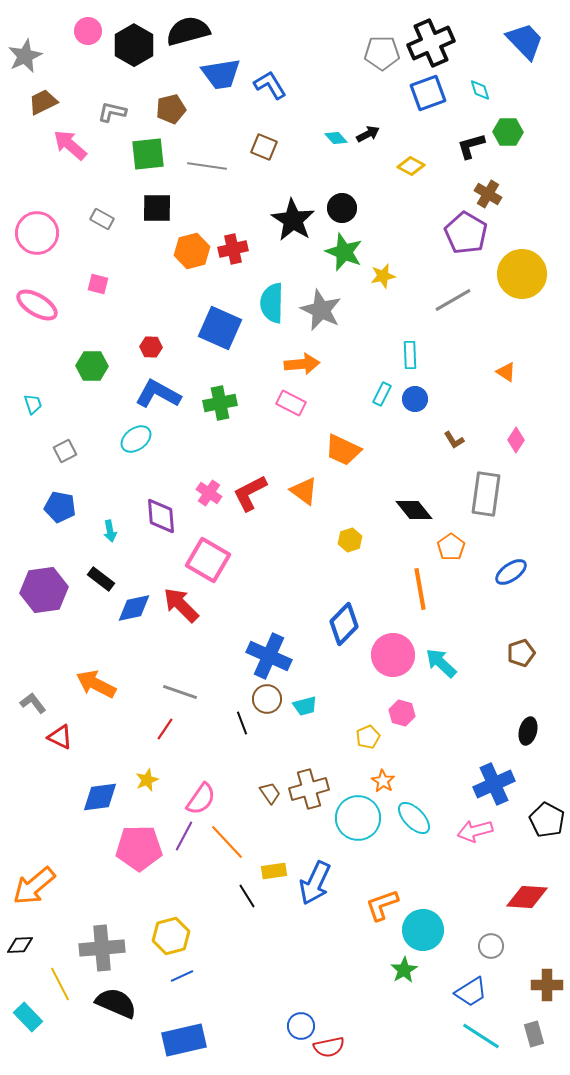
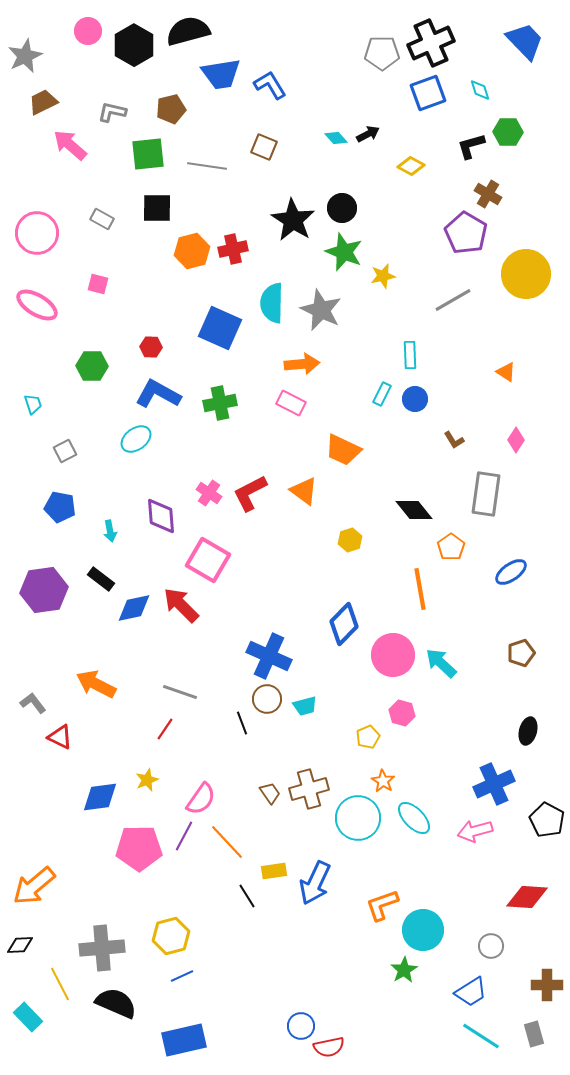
yellow circle at (522, 274): moved 4 px right
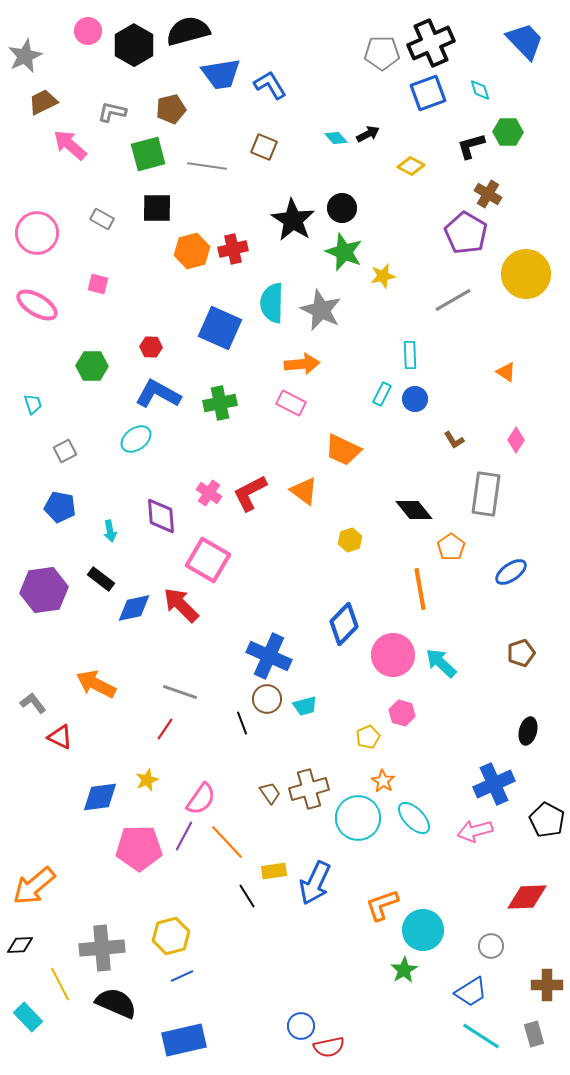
green square at (148, 154): rotated 9 degrees counterclockwise
red diamond at (527, 897): rotated 6 degrees counterclockwise
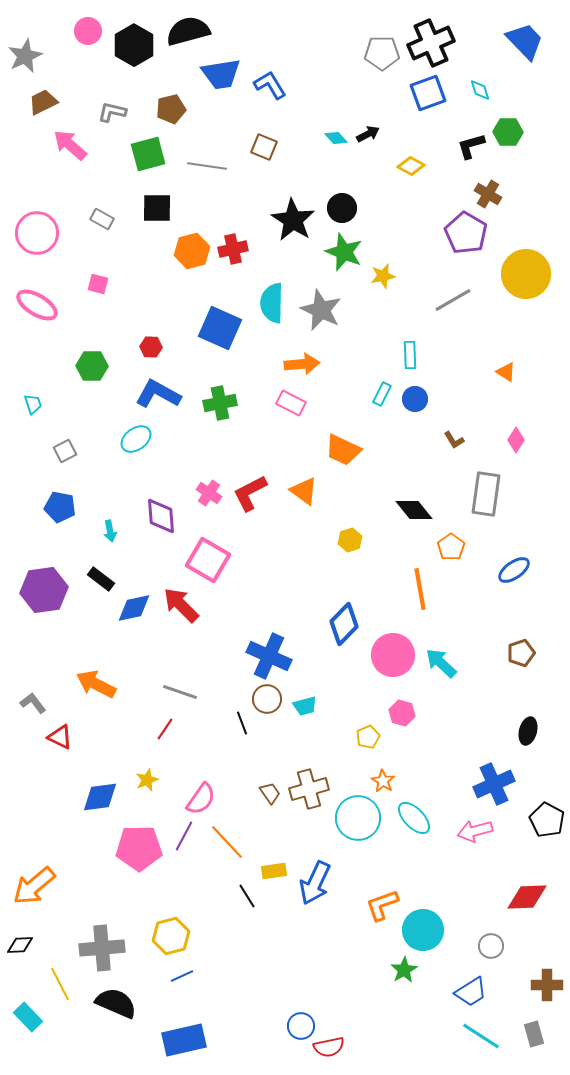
blue ellipse at (511, 572): moved 3 px right, 2 px up
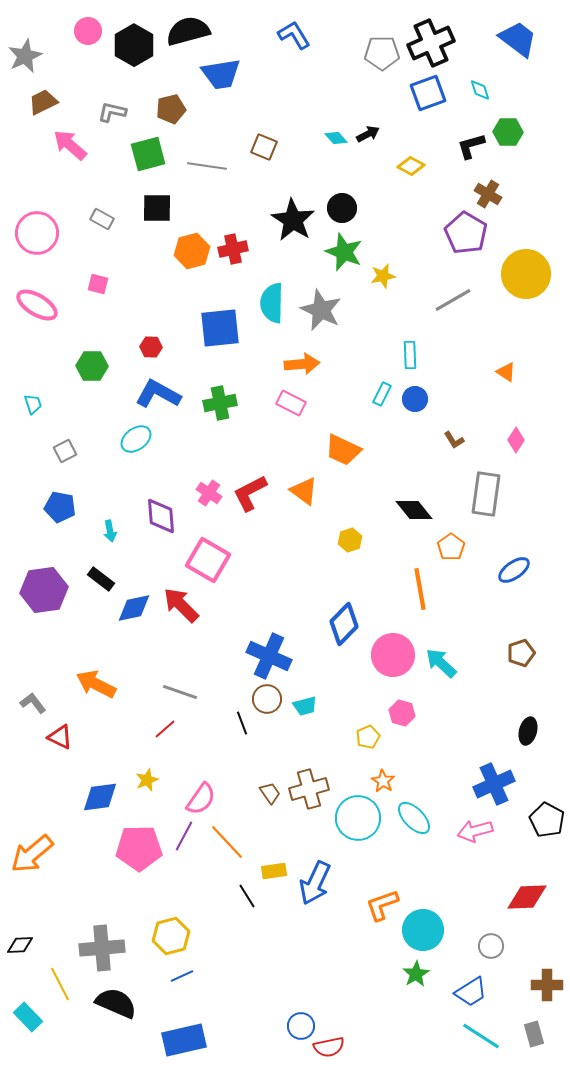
blue trapezoid at (525, 41): moved 7 px left, 2 px up; rotated 9 degrees counterclockwise
blue L-shape at (270, 85): moved 24 px right, 50 px up
blue square at (220, 328): rotated 30 degrees counterclockwise
red line at (165, 729): rotated 15 degrees clockwise
orange arrow at (34, 886): moved 2 px left, 32 px up
green star at (404, 970): moved 12 px right, 4 px down
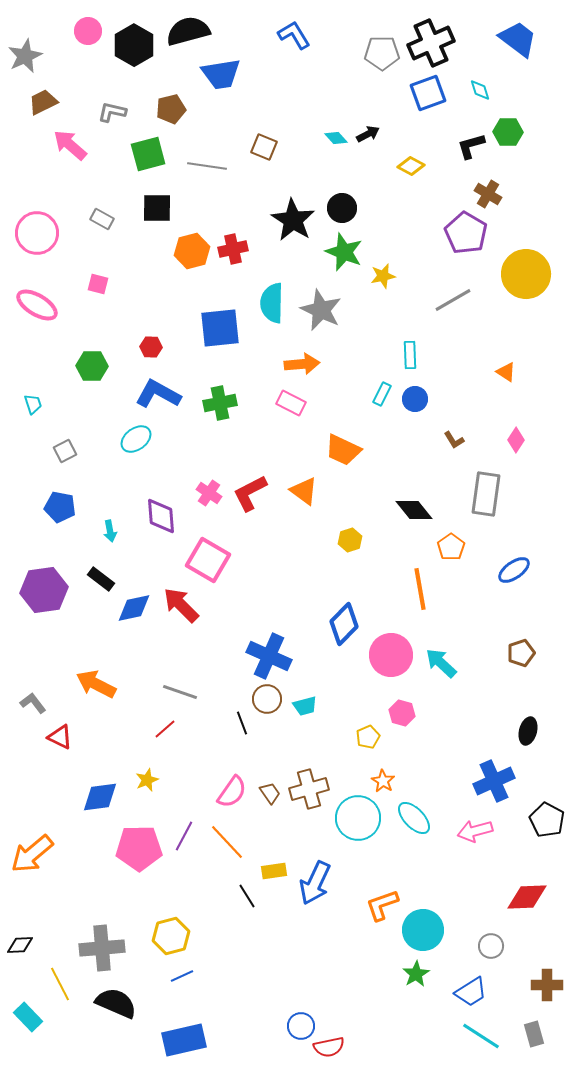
pink circle at (393, 655): moved 2 px left
blue cross at (494, 784): moved 3 px up
pink semicircle at (201, 799): moved 31 px right, 7 px up
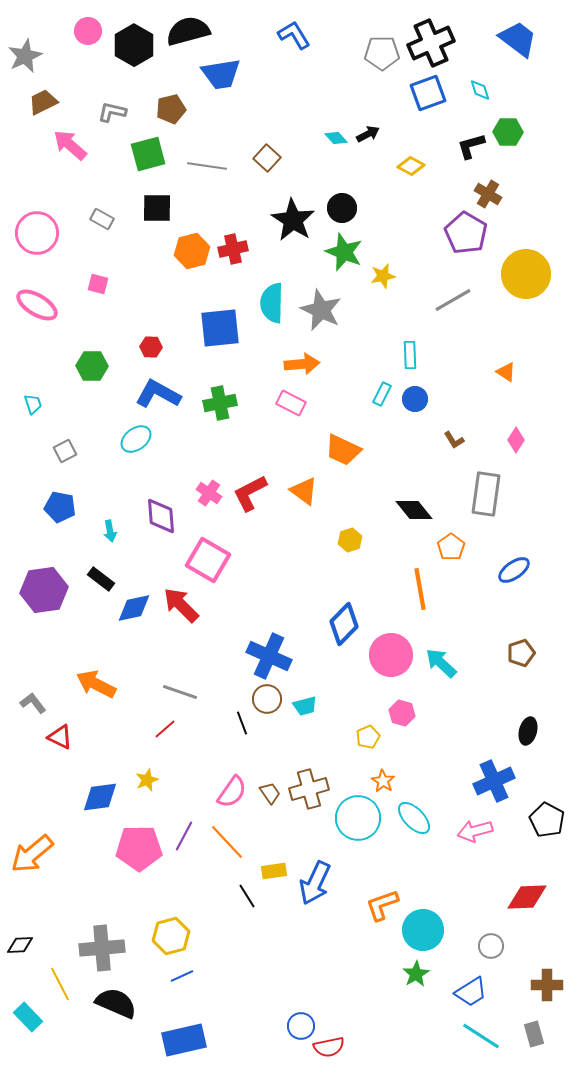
brown square at (264, 147): moved 3 px right, 11 px down; rotated 20 degrees clockwise
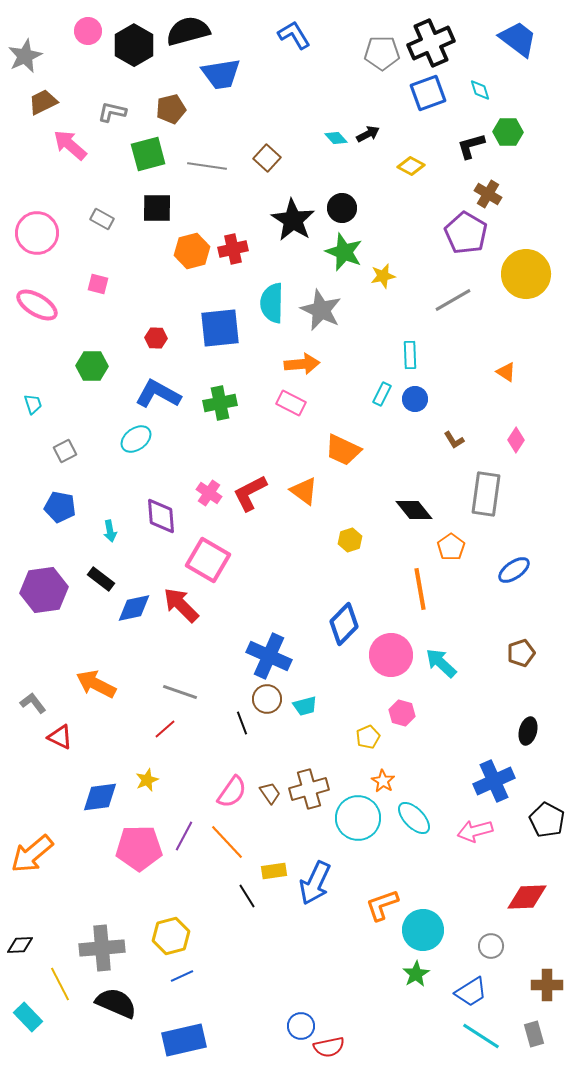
red hexagon at (151, 347): moved 5 px right, 9 px up
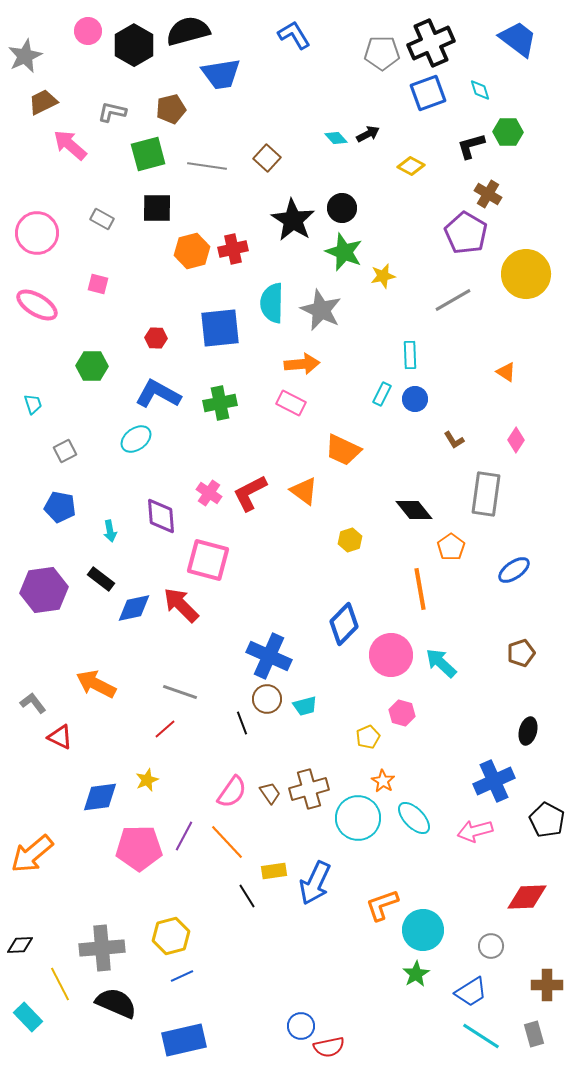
pink square at (208, 560): rotated 15 degrees counterclockwise
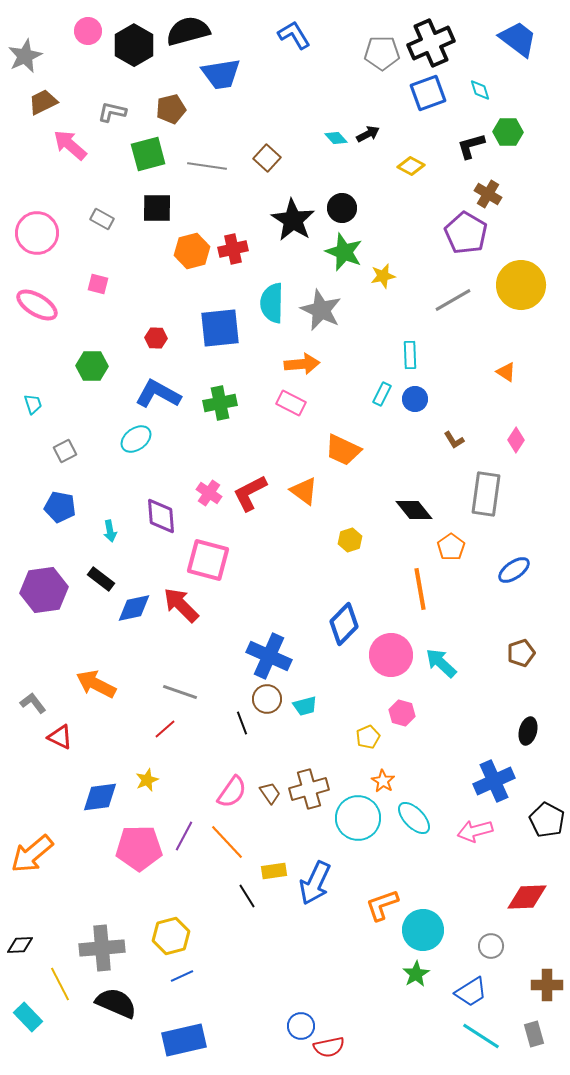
yellow circle at (526, 274): moved 5 px left, 11 px down
